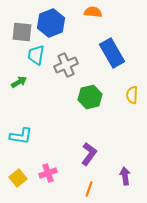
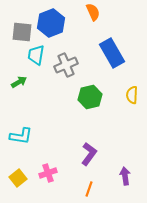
orange semicircle: rotated 60 degrees clockwise
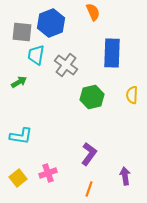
blue rectangle: rotated 32 degrees clockwise
gray cross: rotated 30 degrees counterclockwise
green hexagon: moved 2 px right
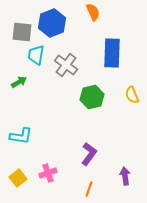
blue hexagon: moved 1 px right
yellow semicircle: rotated 24 degrees counterclockwise
